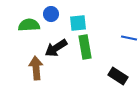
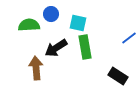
cyan square: rotated 18 degrees clockwise
blue line: rotated 49 degrees counterclockwise
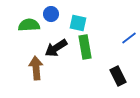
black rectangle: rotated 30 degrees clockwise
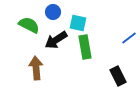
blue circle: moved 2 px right, 2 px up
green semicircle: rotated 30 degrees clockwise
black arrow: moved 8 px up
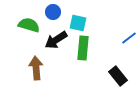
green semicircle: rotated 10 degrees counterclockwise
green rectangle: moved 2 px left, 1 px down; rotated 15 degrees clockwise
black rectangle: rotated 12 degrees counterclockwise
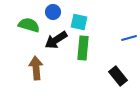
cyan square: moved 1 px right, 1 px up
blue line: rotated 21 degrees clockwise
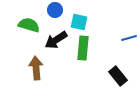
blue circle: moved 2 px right, 2 px up
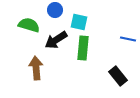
blue line: moved 1 px left, 1 px down; rotated 28 degrees clockwise
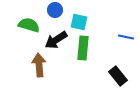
blue line: moved 2 px left, 2 px up
brown arrow: moved 3 px right, 3 px up
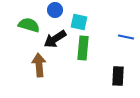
black arrow: moved 1 px left, 1 px up
black rectangle: rotated 42 degrees clockwise
